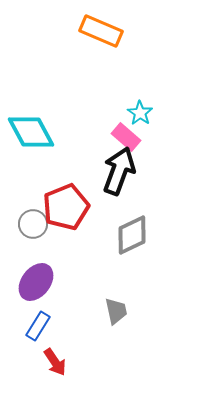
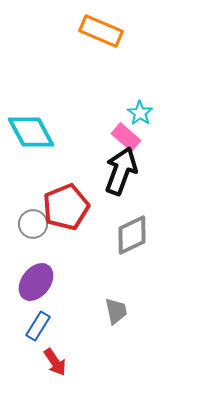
black arrow: moved 2 px right
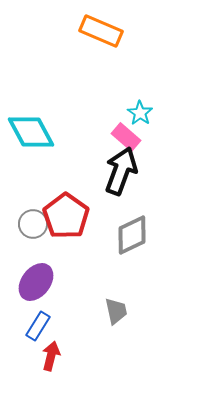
red pentagon: moved 9 px down; rotated 15 degrees counterclockwise
red arrow: moved 4 px left, 6 px up; rotated 132 degrees counterclockwise
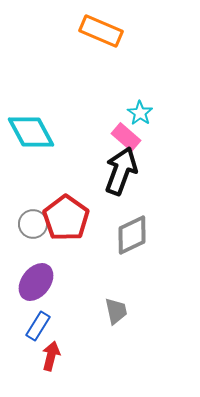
red pentagon: moved 2 px down
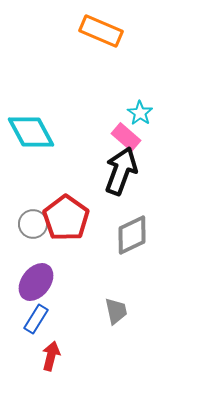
blue rectangle: moved 2 px left, 7 px up
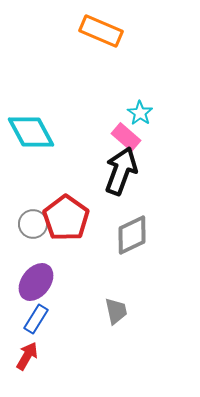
red arrow: moved 24 px left; rotated 16 degrees clockwise
